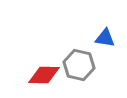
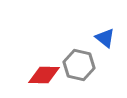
blue triangle: rotated 30 degrees clockwise
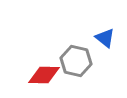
gray hexagon: moved 3 px left, 4 px up
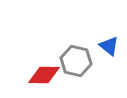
blue triangle: moved 4 px right, 8 px down
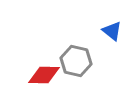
blue triangle: moved 3 px right, 15 px up
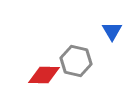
blue triangle: rotated 20 degrees clockwise
